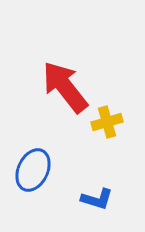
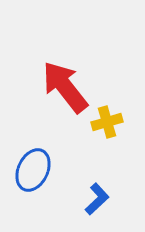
blue L-shape: rotated 60 degrees counterclockwise
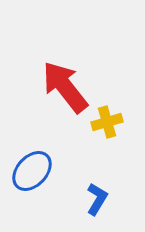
blue ellipse: moved 1 px left, 1 px down; rotated 18 degrees clockwise
blue L-shape: rotated 16 degrees counterclockwise
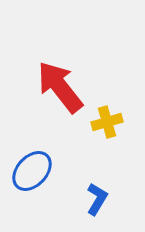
red arrow: moved 5 px left
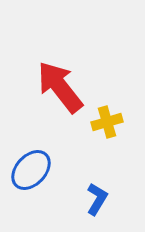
blue ellipse: moved 1 px left, 1 px up
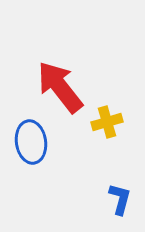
blue ellipse: moved 28 px up; rotated 51 degrees counterclockwise
blue L-shape: moved 23 px right; rotated 16 degrees counterclockwise
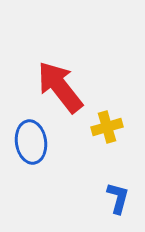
yellow cross: moved 5 px down
blue L-shape: moved 2 px left, 1 px up
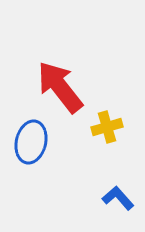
blue ellipse: rotated 21 degrees clockwise
blue L-shape: rotated 56 degrees counterclockwise
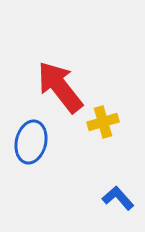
yellow cross: moved 4 px left, 5 px up
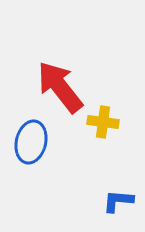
yellow cross: rotated 24 degrees clockwise
blue L-shape: moved 3 px down; rotated 44 degrees counterclockwise
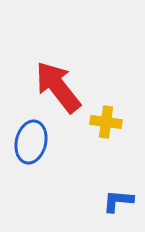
red arrow: moved 2 px left
yellow cross: moved 3 px right
